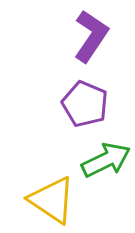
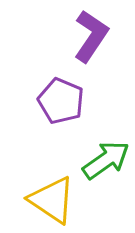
purple pentagon: moved 24 px left, 3 px up
green arrow: rotated 9 degrees counterclockwise
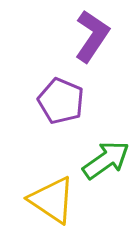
purple L-shape: moved 1 px right
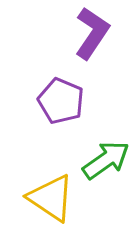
purple L-shape: moved 3 px up
yellow triangle: moved 1 px left, 2 px up
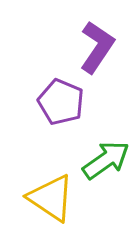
purple L-shape: moved 5 px right, 14 px down
purple pentagon: moved 1 px down
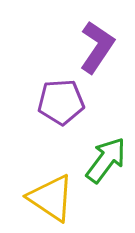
purple pentagon: rotated 27 degrees counterclockwise
green arrow: rotated 18 degrees counterclockwise
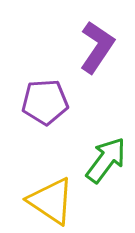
purple pentagon: moved 16 px left
yellow triangle: moved 3 px down
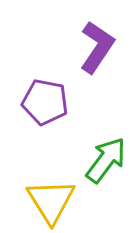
purple pentagon: rotated 15 degrees clockwise
yellow triangle: rotated 24 degrees clockwise
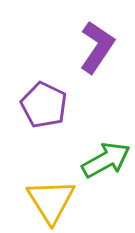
purple pentagon: moved 1 px left, 3 px down; rotated 15 degrees clockwise
green arrow: rotated 24 degrees clockwise
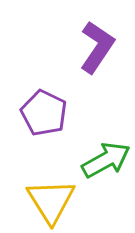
purple pentagon: moved 8 px down
